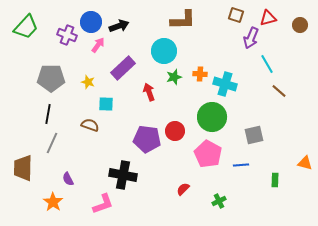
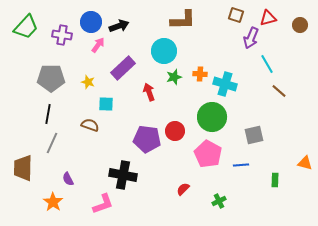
purple cross: moved 5 px left; rotated 12 degrees counterclockwise
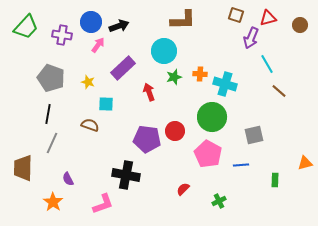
gray pentagon: rotated 20 degrees clockwise
orange triangle: rotated 28 degrees counterclockwise
black cross: moved 3 px right
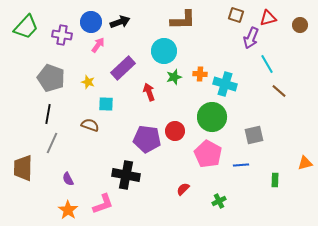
black arrow: moved 1 px right, 4 px up
orange star: moved 15 px right, 8 px down
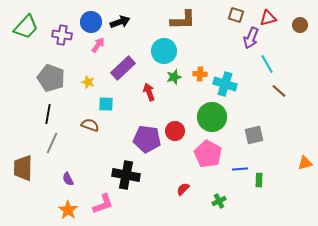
blue line: moved 1 px left, 4 px down
green rectangle: moved 16 px left
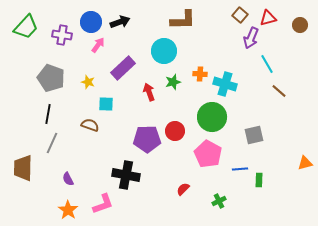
brown square: moved 4 px right; rotated 21 degrees clockwise
green star: moved 1 px left, 5 px down
purple pentagon: rotated 8 degrees counterclockwise
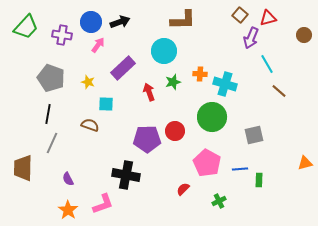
brown circle: moved 4 px right, 10 px down
pink pentagon: moved 1 px left, 9 px down
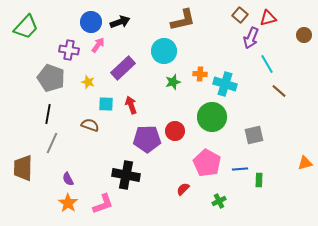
brown L-shape: rotated 12 degrees counterclockwise
purple cross: moved 7 px right, 15 px down
red arrow: moved 18 px left, 13 px down
orange star: moved 7 px up
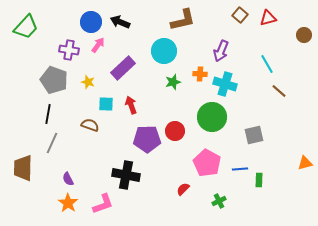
black arrow: rotated 138 degrees counterclockwise
purple arrow: moved 30 px left, 13 px down
gray pentagon: moved 3 px right, 2 px down
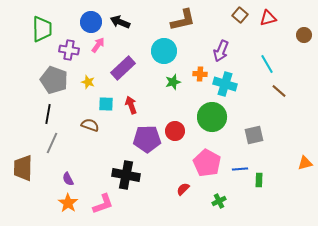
green trapezoid: moved 16 px right, 2 px down; rotated 44 degrees counterclockwise
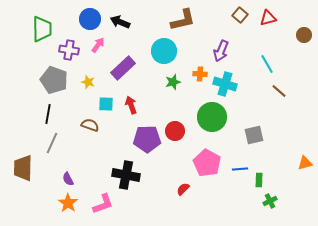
blue circle: moved 1 px left, 3 px up
green cross: moved 51 px right
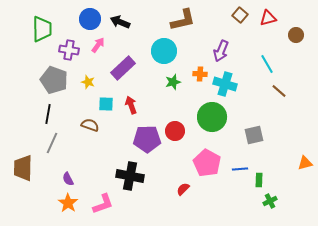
brown circle: moved 8 px left
black cross: moved 4 px right, 1 px down
